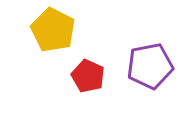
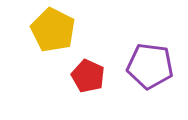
purple pentagon: rotated 18 degrees clockwise
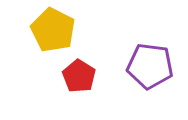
red pentagon: moved 9 px left; rotated 8 degrees clockwise
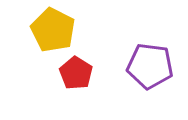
red pentagon: moved 3 px left, 3 px up
